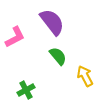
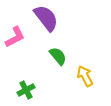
purple semicircle: moved 6 px left, 4 px up
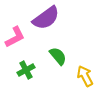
purple semicircle: rotated 92 degrees clockwise
green cross: moved 20 px up
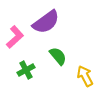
purple semicircle: moved 4 px down
pink L-shape: rotated 15 degrees counterclockwise
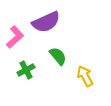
purple semicircle: rotated 12 degrees clockwise
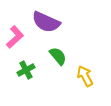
purple semicircle: rotated 48 degrees clockwise
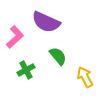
yellow arrow: moved 1 px down
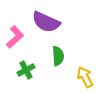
green semicircle: rotated 36 degrees clockwise
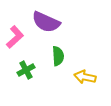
yellow arrow: rotated 50 degrees counterclockwise
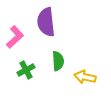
purple semicircle: rotated 60 degrees clockwise
green semicircle: moved 5 px down
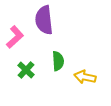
purple semicircle: moved 2 px left, 2 px up
green cross: rotated 18 degrees counterclockwise
